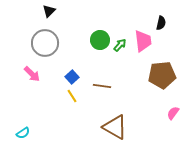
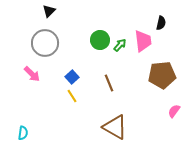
brown line: moved 7 px right, 3 px up; rotated 60 degrees clockwise
pink semicircle: moved 1 px right, 2 px up
cyan semicircle: rotated 48 degrees counterclockwise
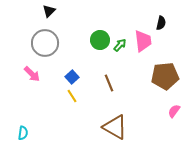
brown pentagon: moved 3 px right, 1 px down
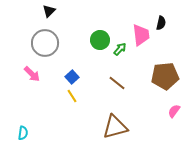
pink trapezoid: moved 2 px left, 6 px up
green arrow: moved 4 px down
brown line: moved 8 px right; rotated 30 degrees counterclockwise
brown triangle: rotated 44 degrees counterclockwise
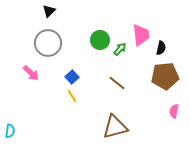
black semicircle: moved 25 px down
gray circle: moved 3 px right
pink arrow: moved 1 px left, 1 px up
pink semicircle: rotated 24 degrees counterclockwise
cyan semicircle: moved 13 px left, 2 px up
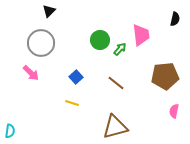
gray circle: moved 7 px left
black semicircle: moved 14 px right, 29 px up
blue square: moved 4 px right
brown line: moved 1 px left
yellow line: moved 7 px down; rotated 40 degrees counterclockwise
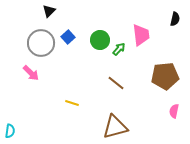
green arrow: moved 1 px left
blue square: moved 8 px left, 40 px up
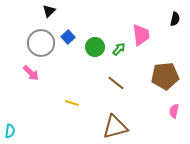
green circle: moved 5 px left, 7 px down
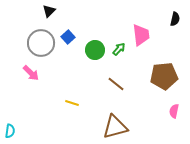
green circle: moved 3 px down
brown pentagon: moved 1 px left
brown line: moved 1 px down
